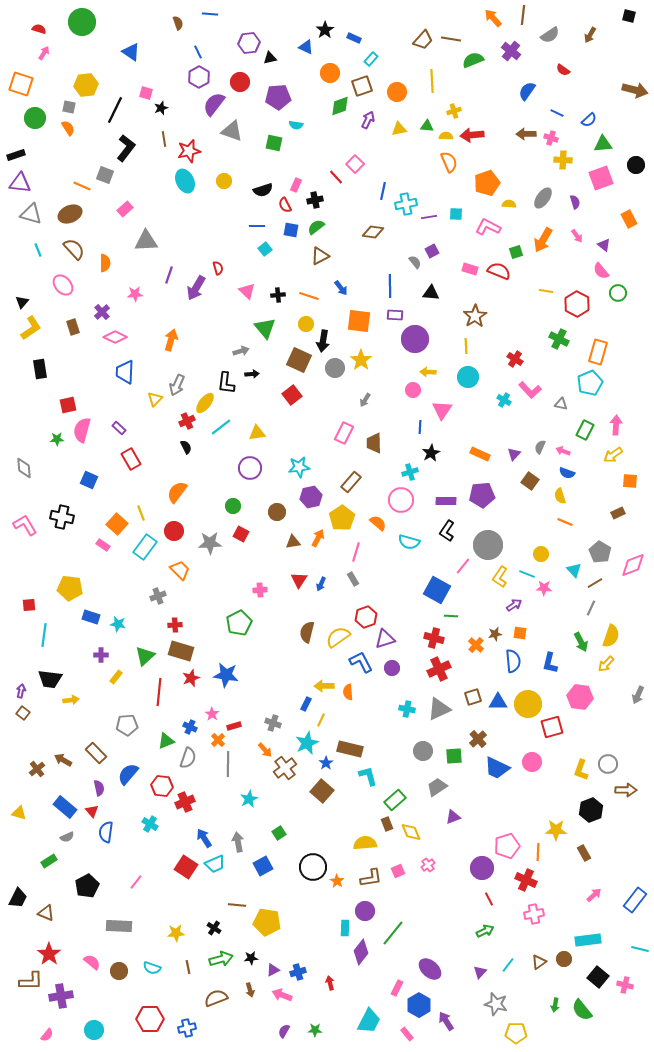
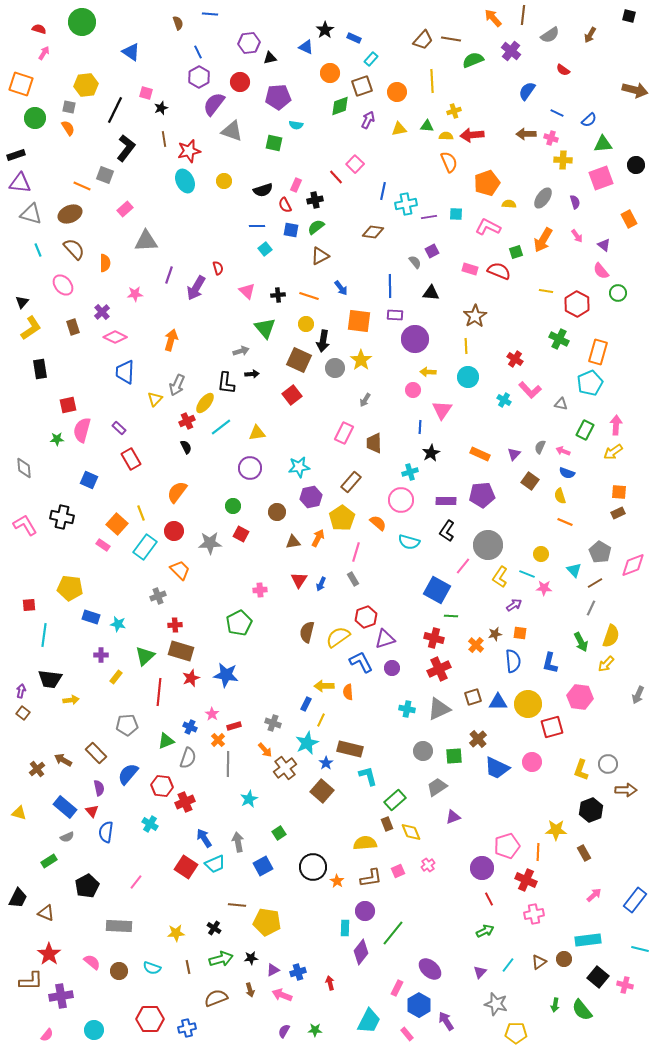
yellow arrow at (613, 455): moved 3 px up
orange square at (630, 481): moved 11 px left, 11 px down
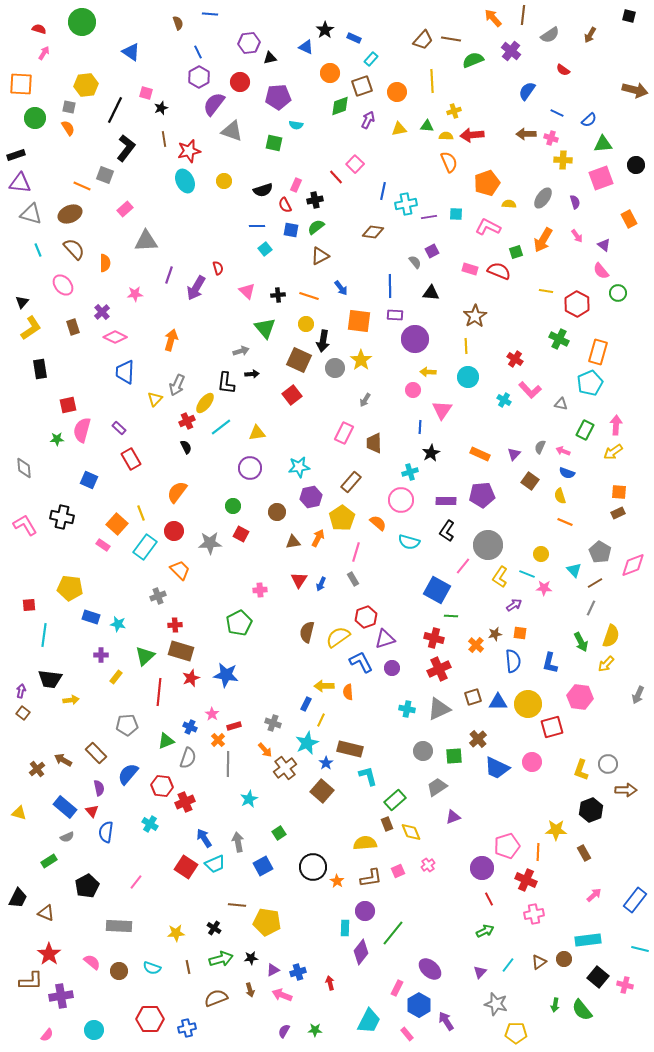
orange square at (21, 84): rotated 15 degrees counterclockwise
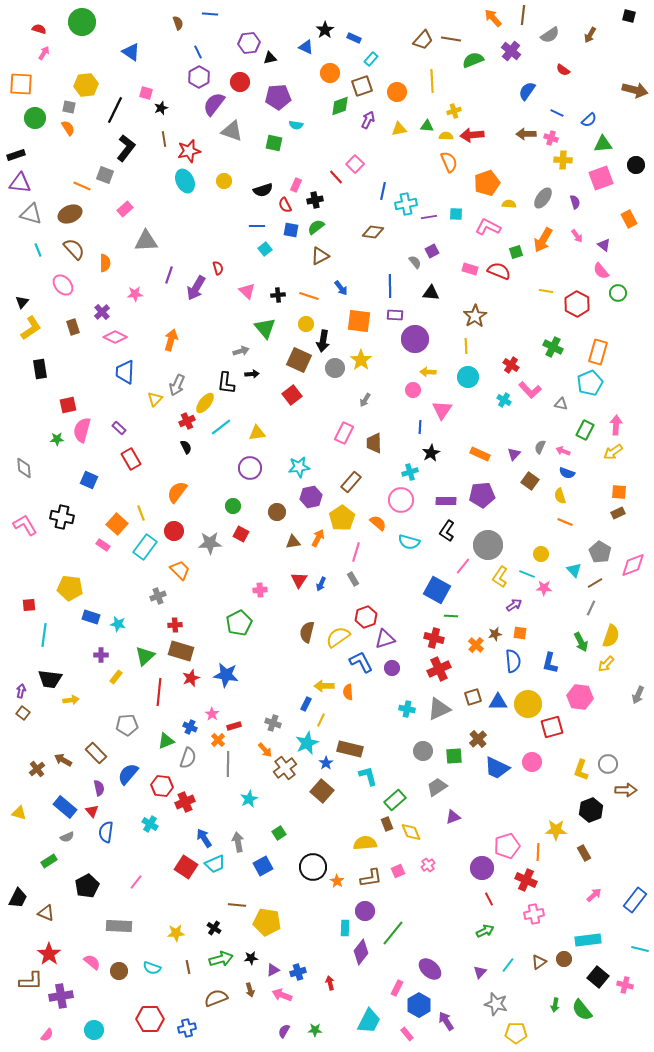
green cross at (559, 339): moved 6 px left, 8 px down
red cross at (515, 359): moved 4 px left, 6 px down
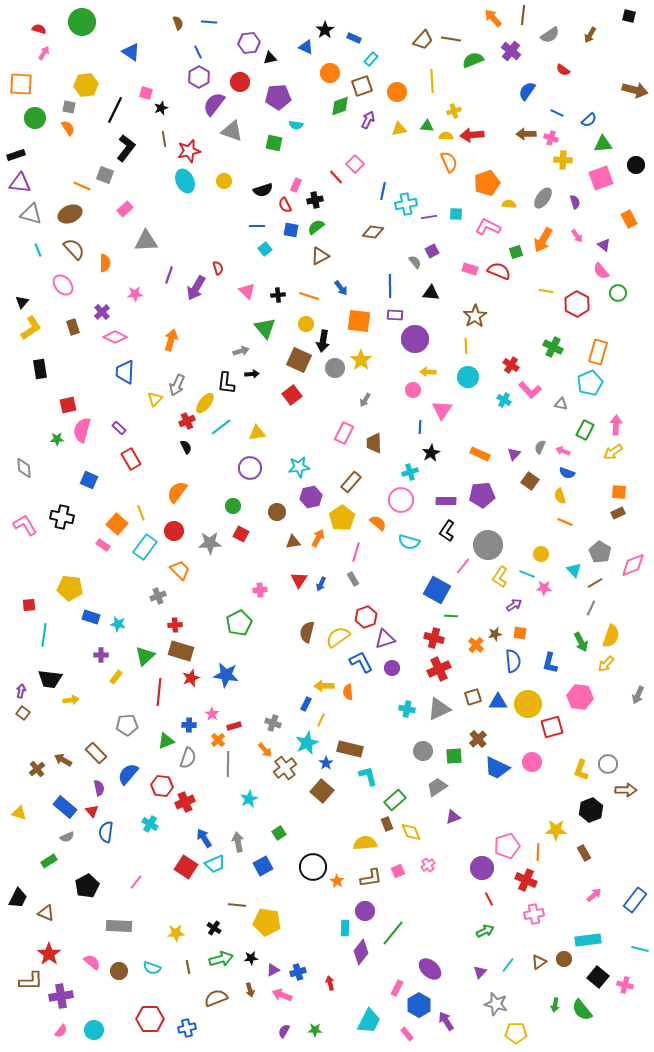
blue line at (210, 14): moved 1 px left, 8 px down
blue cross at (190, 727): moved 1 px left, 2 px up; rotated 24 degrees counterclockwise
pink semicircle at (47, 1035): moved 14 px right, 4 px up
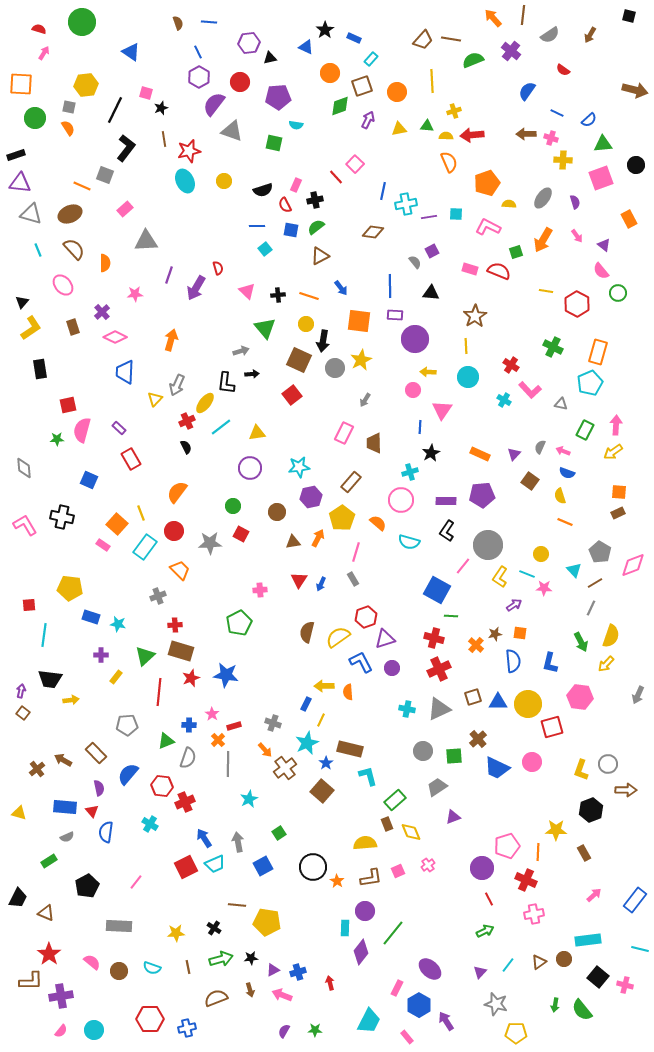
yellow star at (361, 360): rotated 10 degrees clockwise
blue rectangle at (65, 807): rotated 35 degrees counterclockwise
red square at (186, 867): rotated 30 degrees clockwise
pink rectangle at (407, 1034): moved 3 px down
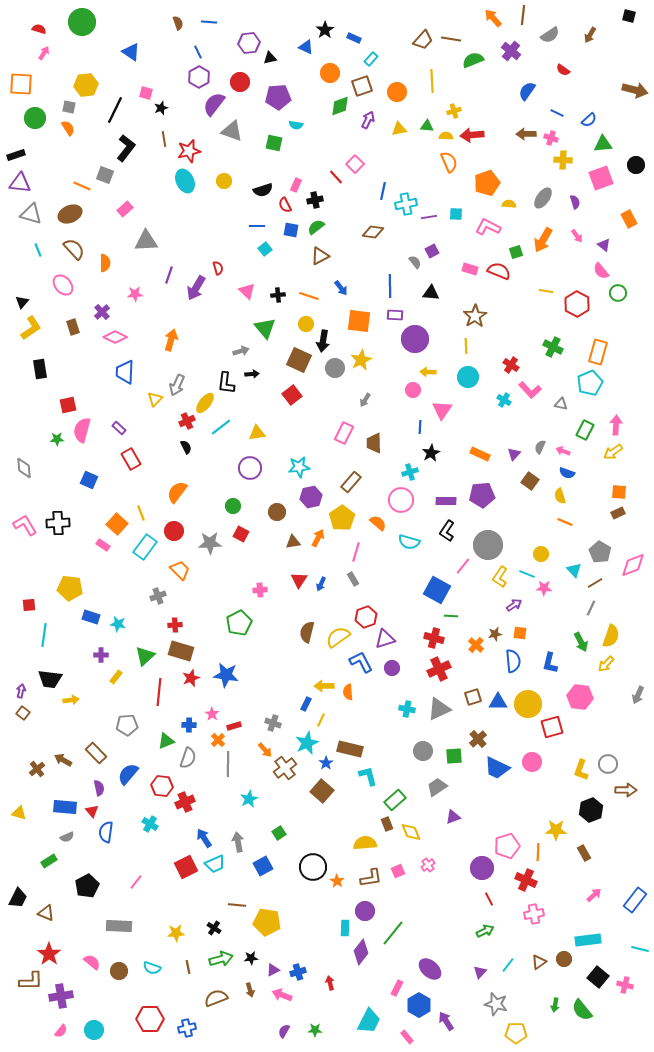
black cross at (62, 517): moved 4 px left, 6 px down; rotated 15 degrees counterclockwise
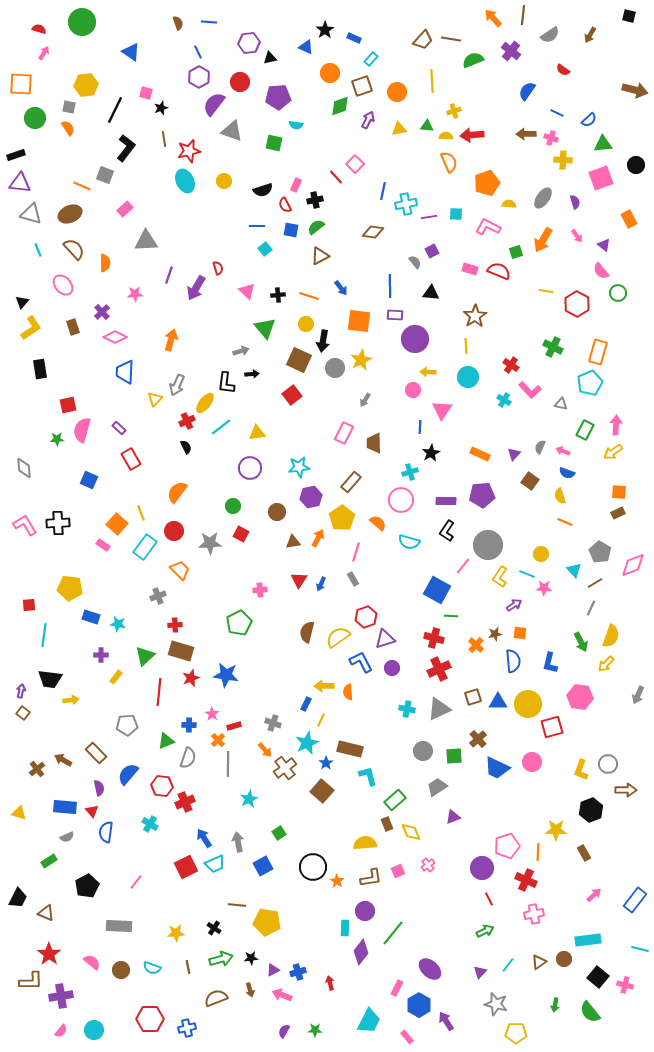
brown circle at (119, 971): moved 2 px right, 1 px up
green semicircle at (582, 1010): moved 8 px right, 2 px down
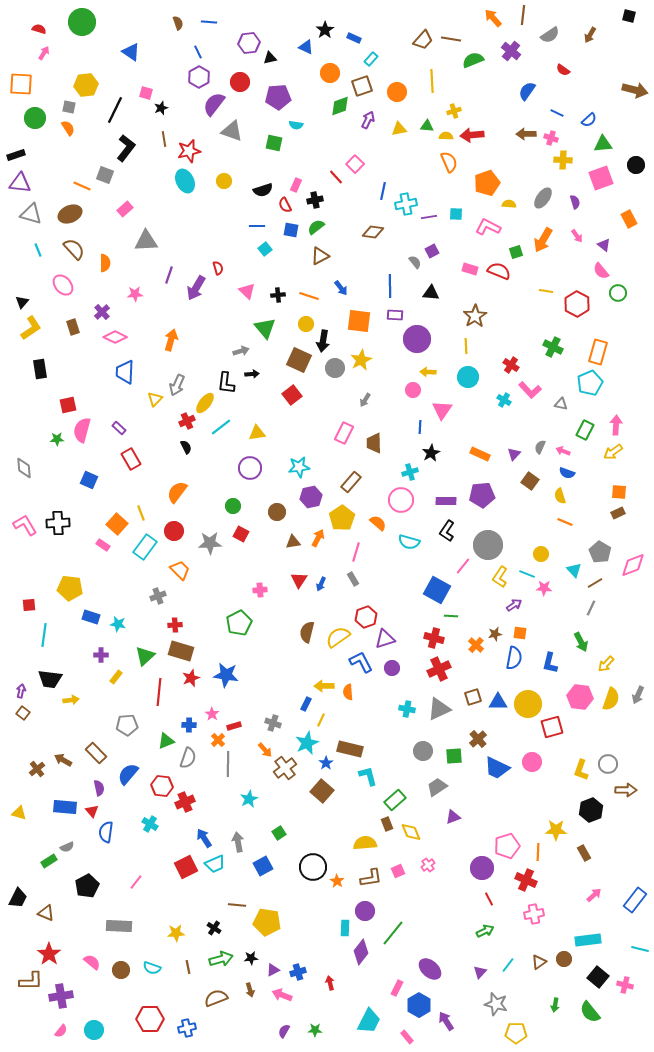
purple circle at (415, 339): moved 2 px right
yellow semicircle at (611, 636): moved 63 px down
blue semicircle at (513, 661): moved 1 px right, 3 px up; rotated 15 degrees clockwise
gray semicircle at (67, 837): moved 10 px down
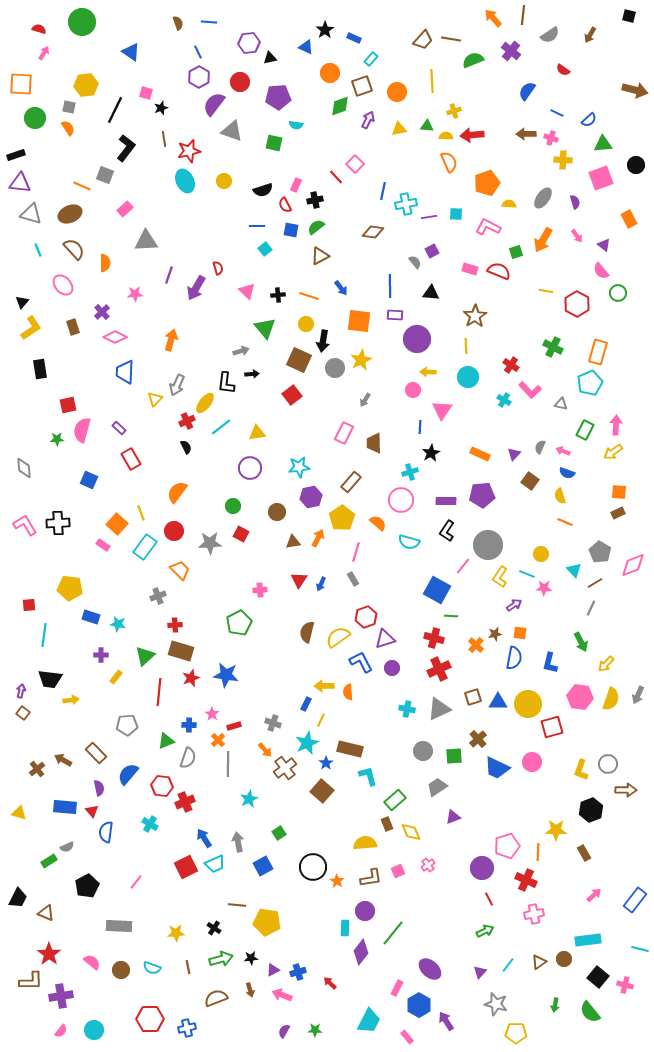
red arrow at (330, 983): rotated 32 degrees counterclockwise
